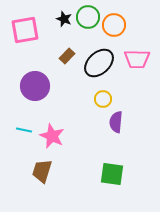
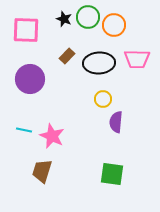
pink square: moved 1 px right; rotated 12 degrees clockwise
black ellipse: rotated 40 degrees clockwise
purple circle: moved 5 px left, 7 px up
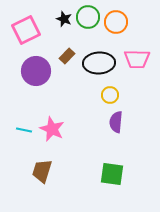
orange circle: moved 2 px right, 3 px up
pink square: rotated 28 degrees counterclockwise
purple circle: moved 6 px right, 8 px up
yellow circle: moved 7 px right, 4 px up
pink star: moved 7 px up
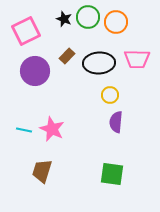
pink square: moved 1 px down
purple circle: moved 1 px left
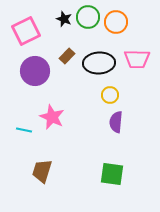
pink star: moved 12 px up
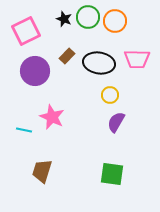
orange circle: moved 1 px left, 1 px up
black ellipse: rotated 12 degrees clockwise
purple semicircle: rotated 25 degrees clockwise
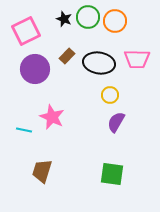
purple circle: moved 2 px up
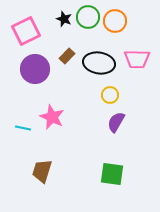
cyan line: moved 1 px left, 2 px up
